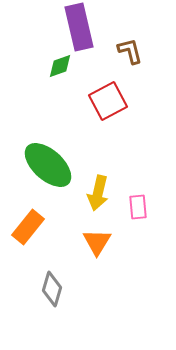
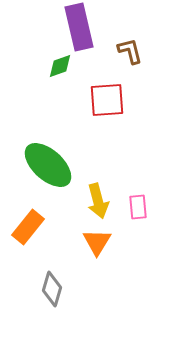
red square: moved 1 px left, 1 px up; rotated 24 degrees clockwise
yellow arrow: moved 8 px down; rotated 28 degrees counterclockwise
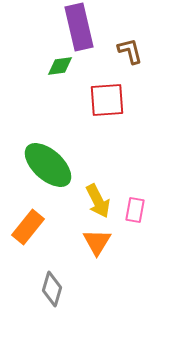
green diamond: rotated 12 degrees clockwise
yellow arrow: rotated 12 degrees counterclockwise
pink rectangle: moved 3 px left, 3 px down; rotated 15 degrees clockwise
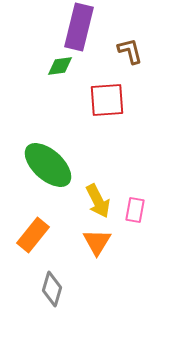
purple rectangle: rotated 27 degrees clockwise
orange rectangle: moved 5 px right, 8 px down
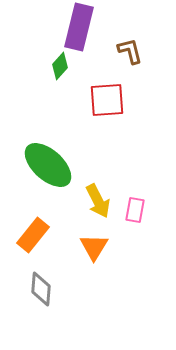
green diamond: rotated 40 degrees counterclockwise
orange triangle: moved 3 px left, 5 px down
gray diamond: moved 11 px left; rotated 12 degrees counterclockwise
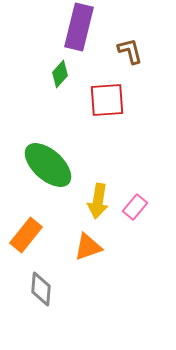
green diamond: moved 8 px down
yellow arrow: rotated 36 degrees clockwise
pink rectangle: moved 3 px up; rotated 30 degrees clockwise
orange rectangle: moved 7 px left
orange triangle: moved 6 px left; rotated 40 degrees clockwise
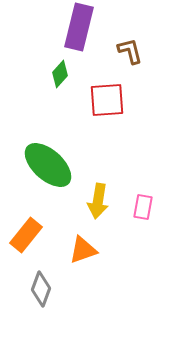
pink rectangle: moved 8 px right; rotated 30 degrees counterclockwise
orange triangle: moved 5 px left, 3 px down
gray diamond: rotated 16 degrees clockwise
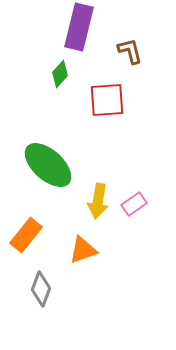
pink rectangle: moved 9 px left, 3 px up; rotated 45 degrees clockwise
